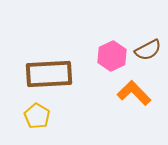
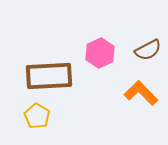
pink hexagon: moved 12 px left, 3 px up
brown rectangle: moved 2 px down
orange L-shape: moved 7 px right
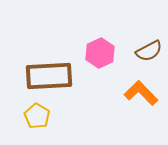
brown semicircle: moved 1 px right, 1 px down
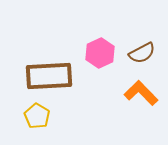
brown semicircle: moved 7 px left, 2 px down
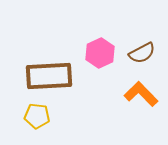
orange L-shape: moved 1 px down
yellow pentagon: rotated 25 degrees counterclockwise
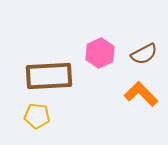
brown semicircle: moved 2 px right, 1 px down
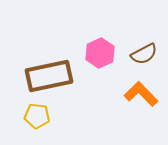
brown rectangle: rotated 9 degrees counterclockwise
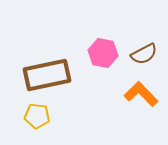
pink hexagon: moved 3 px right; rotated 24 degrees counterclockwise
brown rectangle: moved 2 px left, 1 px up
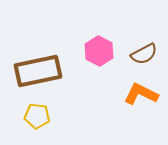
pink hexagon: moved 4 px left, 2 px up; rotated 16 degrees clockwise
brown rectangle: moved 9 px left, 4 px up
orange L-shape: rotated 20 degrees counterclockwise
